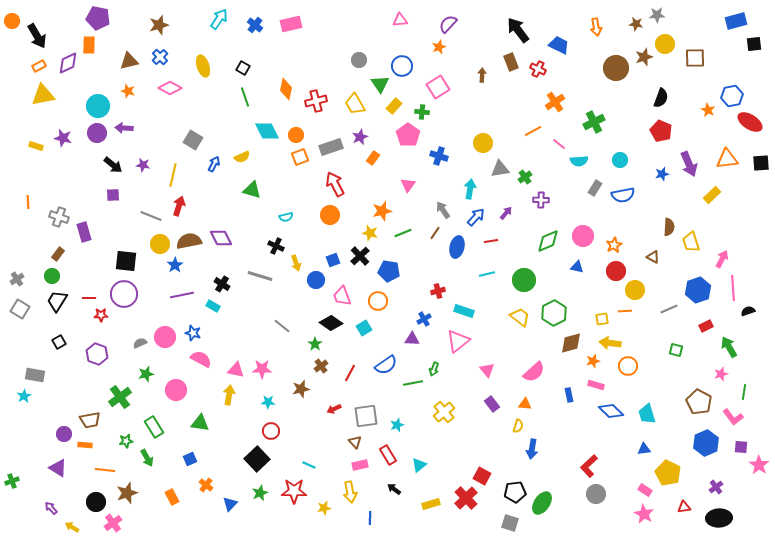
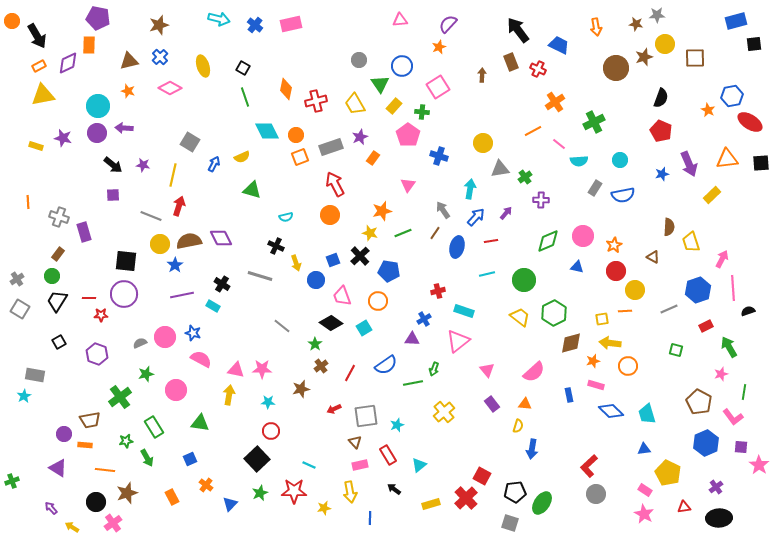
cyan arrow at (219, 19): rotated 70 degrees clockwise
gray square at (193, 140): moved 3 px left, 2 px down
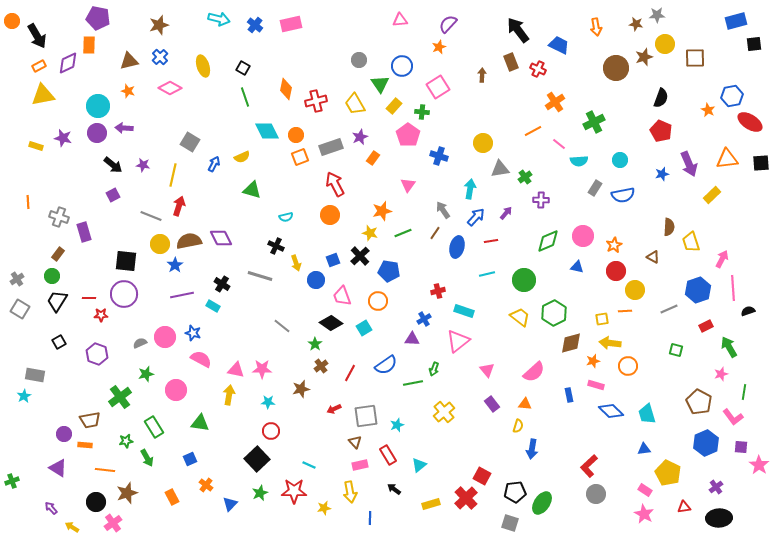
purple square at (113, 195): rotated 24 degrees counterclockwise
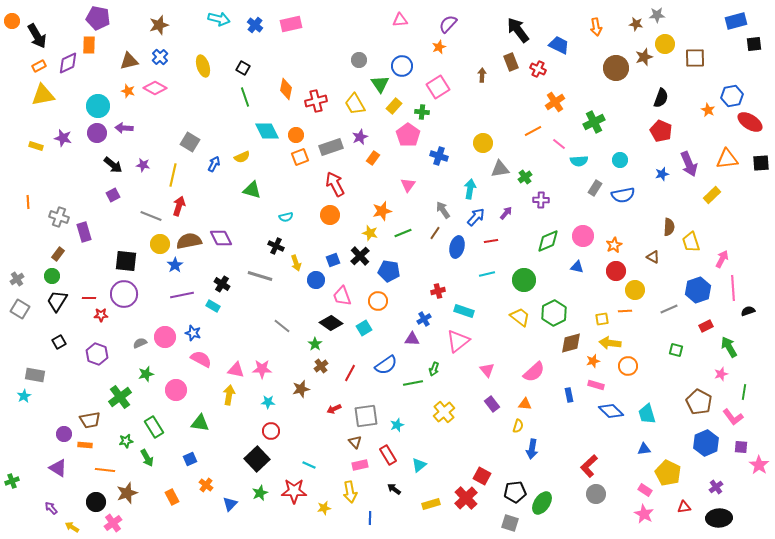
pink diamond at (170, 88): moved 15 px left
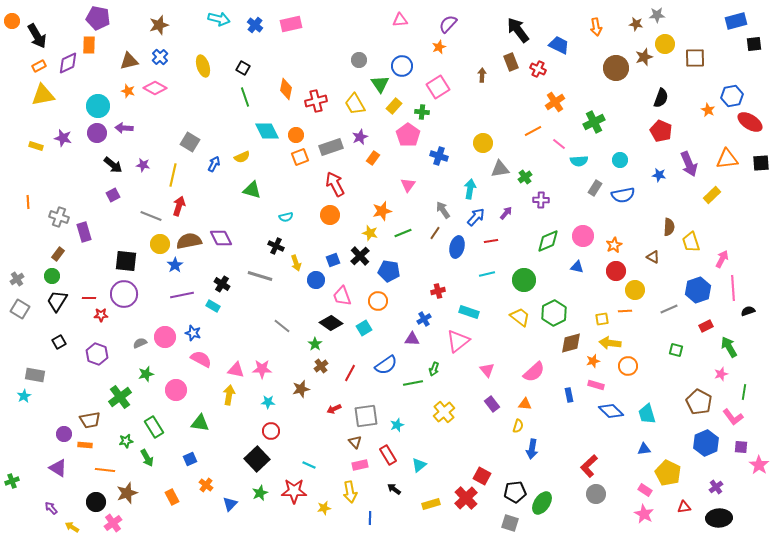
blue star at (662, 174): moved 3 px left, 1 px down; rotated 24 degrees clockwise
cyan rectangle at (464, 311): moved 5 px right, 1 px down
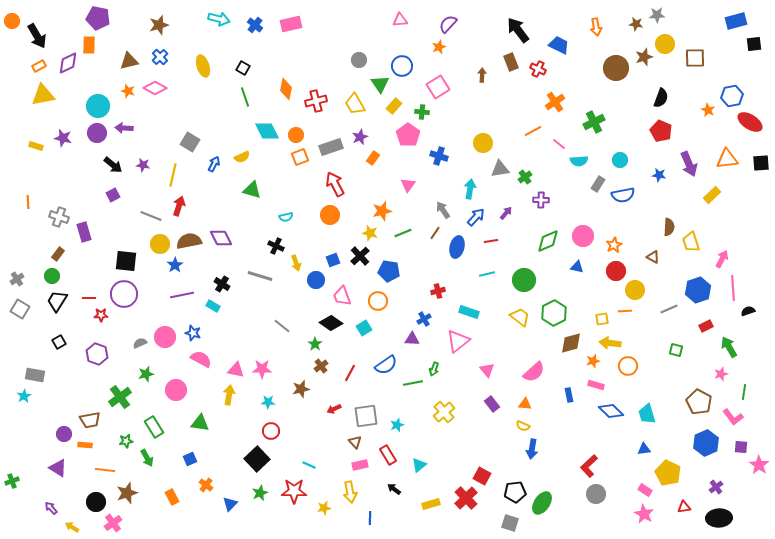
gray rectangle at (595, 188): moved 3 px right, 4 px up
yellow semicircle at (518, 426): moved 5 px right; rotated 96 degrees clockwise
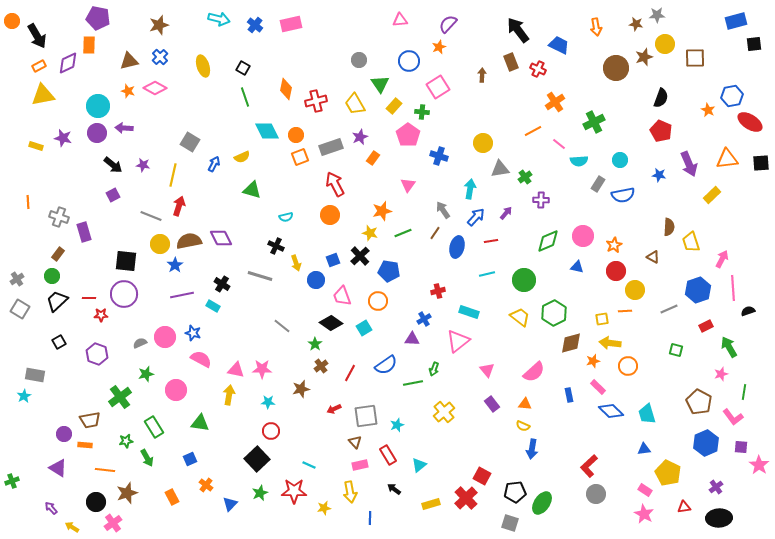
blue circle at (402, 66): moved 7 px right, 5 px up
black trapezoid at (57, 301): rotated 15 degrees clockwise
pink rectangle at (596, 385): moved 2 px right, 2 px down; rotated 28 degrees clockwise
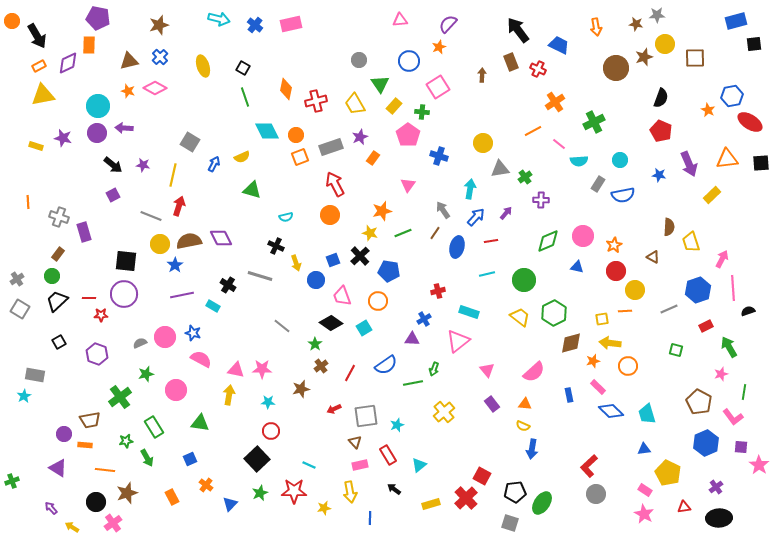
black cross at (222, 284): moved 6 px right, 1 px down
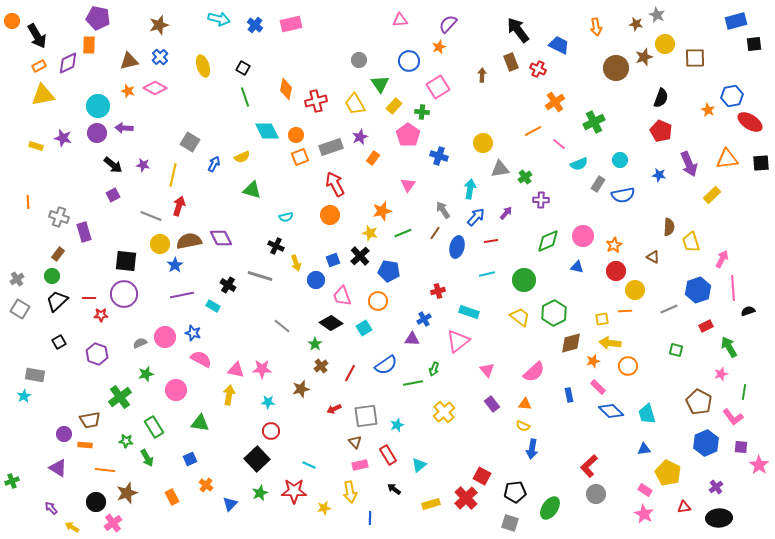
gray star at (657, 15): rotated 28 degrees clockwise
cyan semicircle at (579, 161): moved 3 px down; rotated 18 degrees counterclockwise
green star at (126, 441): rotated 16 degrees clockwise
green ellipse at (542, 503): moved 8 px right, 5 px down
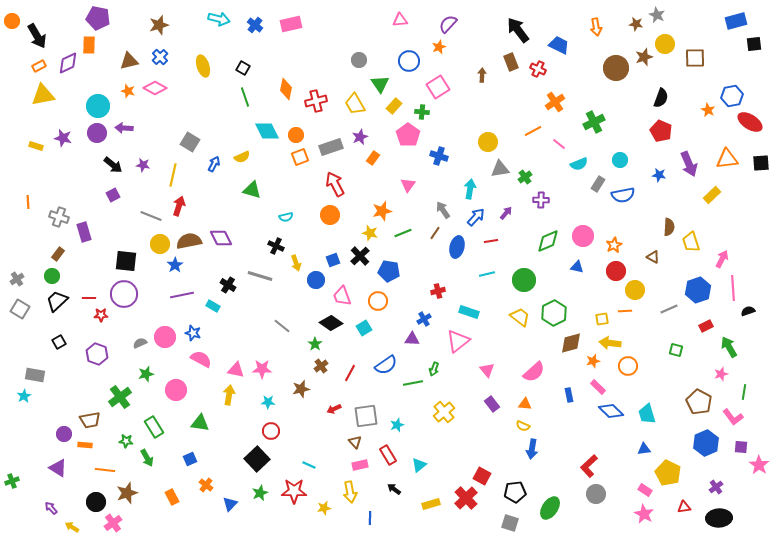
yellow circle at (483, 143): moved 5 px right, 1 px up
